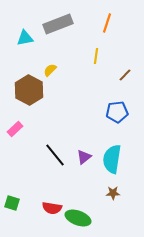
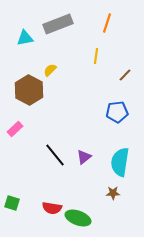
cyan semicircle: moved 8 px right, 3 px down
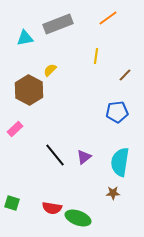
orange line: moved 1 px right, 5 px up; rotated 36 degrees clockwise
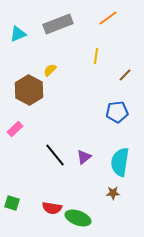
cyan triangle: moved 7 px left, 4 px up; rotated 12 degrees counterclockwise
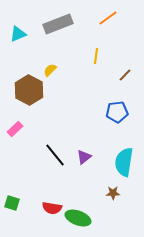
cyan semicircle: moved 4 px right
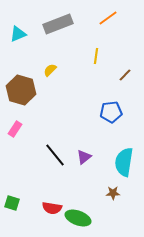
brown hexagon: moved 8 px left; rotated 12 degrees counterclockwise
blue pentagon: moved 6 px left
pink rectangle: rotated 14 degrees counterclockwise
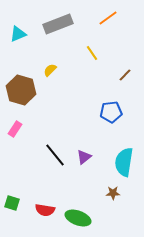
yellow line: moved 4 px left, 3 px up; rotated 42 degrees counterclockwise
red semicircle: moved 7 px left, 2 px down
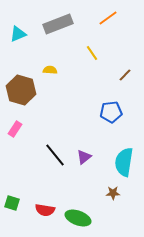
yellow semicircle: rotated 48 degrees clockwise
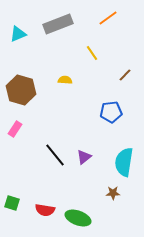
yellow semicircle: moved 15 px right, 10 px down
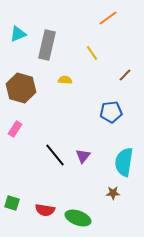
gray rectangle: moved 11 px left, 21 px down; rotated 56 degrees counterclockwise
brown hexagon: moved 2 px up
purple triangle: moved 1 px left, 1 px up; rotated 14 degrees counterclockwise
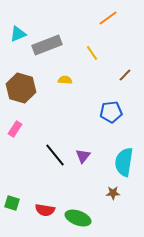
gray rectangle: rotated 56 degrees clockwise
